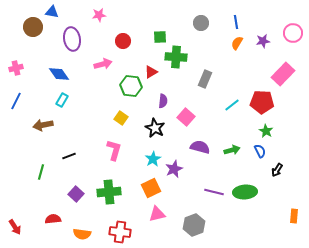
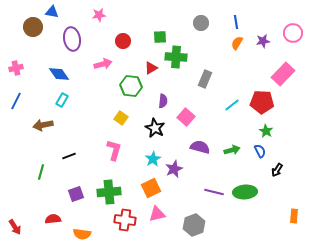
red triangle at (151, 72): moved 4 px up
purple square at (76, 194): rotated 28 degrees clockwise
red cross at (120, 232): moved 5 px right, 12 px up
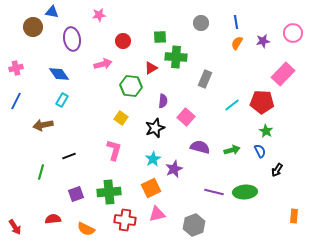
black star at (155, 128): rotated 24 degrees clockwise
orange semicircle at (82, 234): moved 4 px right, 5 px up; rotated 18 degrees clockwise
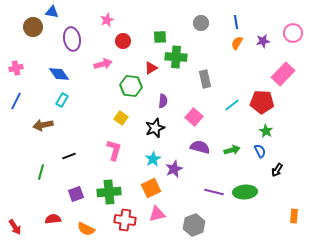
pink star at (99, 15): moved 8 px right, 5 px down; rotated 16 degrees counterclockwise
gray rectangle at (205, 79): rotated 36 degrees counterclockwise
pink square at (186, 117): moved 8 px right
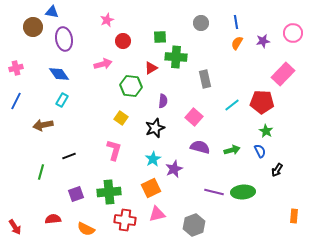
purple ellipse at (72, 39): moved 8 px left
green ellipse at (245, 192): moved 2 px left
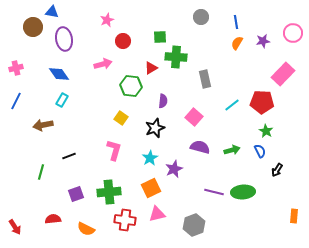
gray circle at (201, 23): moved 6 px up
cyan star at (153, 159): moved 3 px left, 1 px up
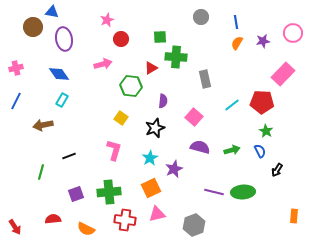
red circle at (123, 41): moved 2 px left, 2 px up
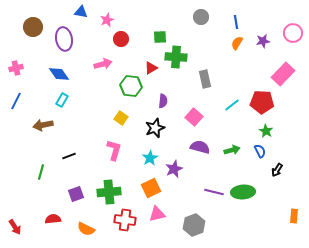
blue triangle at (52, 12): moved 29 px right
